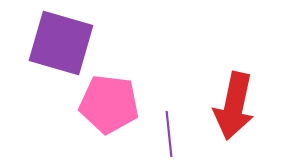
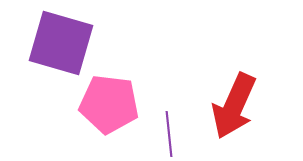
red arrow: rotated 12 degrees clockwise
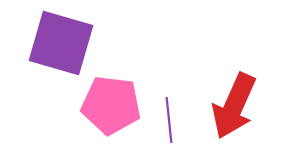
pink pentagon: moved 2 px right, 1 px down
purple line: moved 14 px up
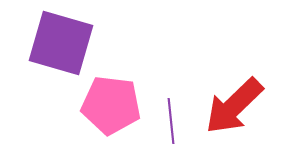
red arrow: rotated 22 degrees clockwise
purple line: moved 2 px right, 1 px down
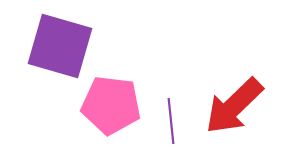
purple square: moved 1 px left, 3 px down
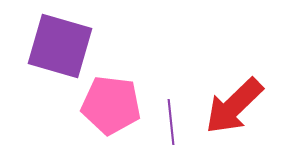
purple line: moved 1 px down
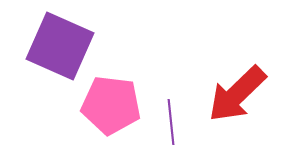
purple square: rotated 8 degrees clockwise
red arrow: moved 3 px right, 12 px up
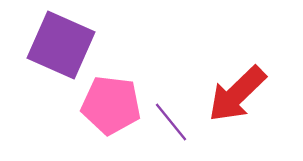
purple square: moved 1 px right, 1 px up
purple line: rotated 33 degrees counterclockwise
